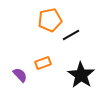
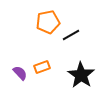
orange pentagon: moved 2 px left, 2 px down
orange rectangle: moved 1 px left, 4 px down
purple semicircle: moved 2 px up
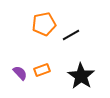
orange pentagon: moved 4 px left, 2 px down
orange rectangle: moved 3 px down
black star: moved 1 px down
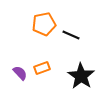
black line: rotated 54 degrees clockwise
orange rectangle: moved 2 px up
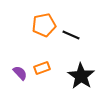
orange pentagon: moved 1 px down
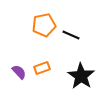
purple semicircle: moved 1 px left, 1 px up
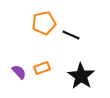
orange pentagon: moved 2 px up
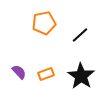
black line: moved 9 px right; rotated 66 degrees counterclockwise
orange rectangle: moved 4 px right, 6 px down
